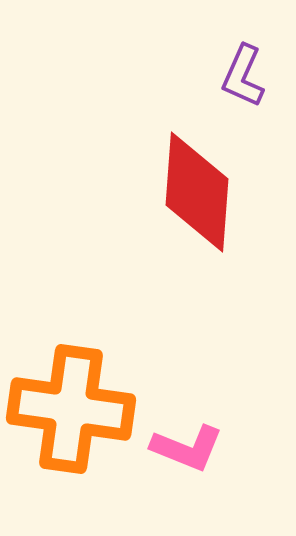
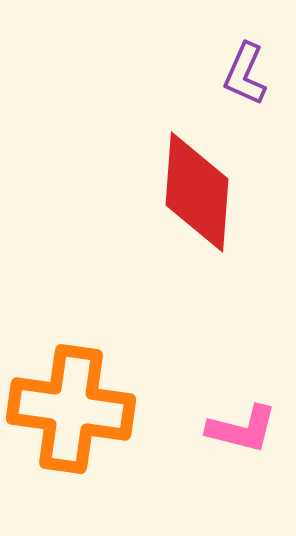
purple L-shape: moved 2 px right, 2 px up
pink L-shape: moved 55 px right, 19 px up; rotated 8 degrees counterclockwise
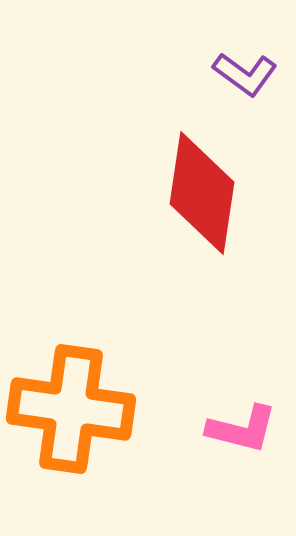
purple L-shape: rotated 78 degrees counterclockwise
red diamond: moved 5 px right, 1 px down; rotated 4 degrees clockwise
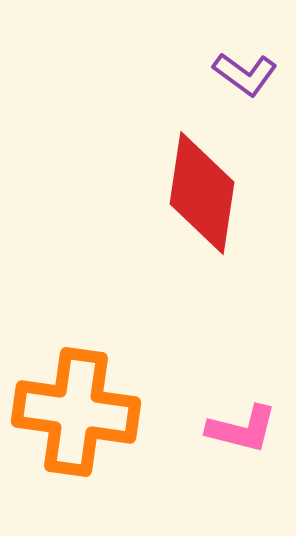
orange cross: moved 5 px right, 3 px down
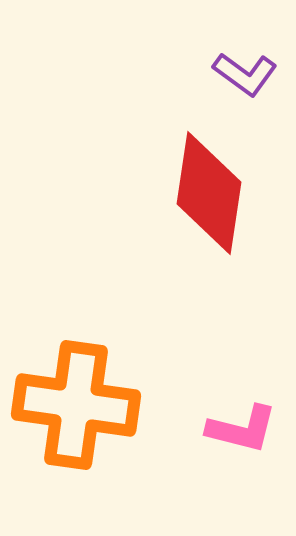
red diamond: moved 7 px right
orange cross: moved 7 px up
